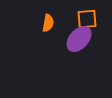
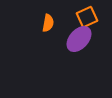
orange square: moved 2 px up; rotated 20 degrees counterclockwise
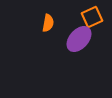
orange square: moved 5 px right
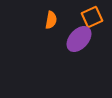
orange semicircle: moved 3 px right, 3 px up
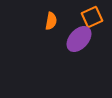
orange semicircle: moved 1 px down
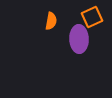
purple ellipse: rotated 44 degrees counterclockwise
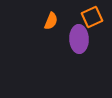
orange semicircle: rotated 12 degrees clockwise
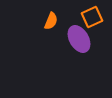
purple ellipse: rotated 28 degrees counterclockwise
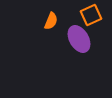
orange square: moved 1 px left, 2 px up
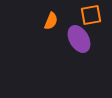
orange square: rotated 15 degrees clockwise
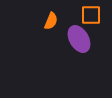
orange square: rotated 10 degrees clockwise
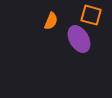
orange square: rotated 15 degrees clockwise
